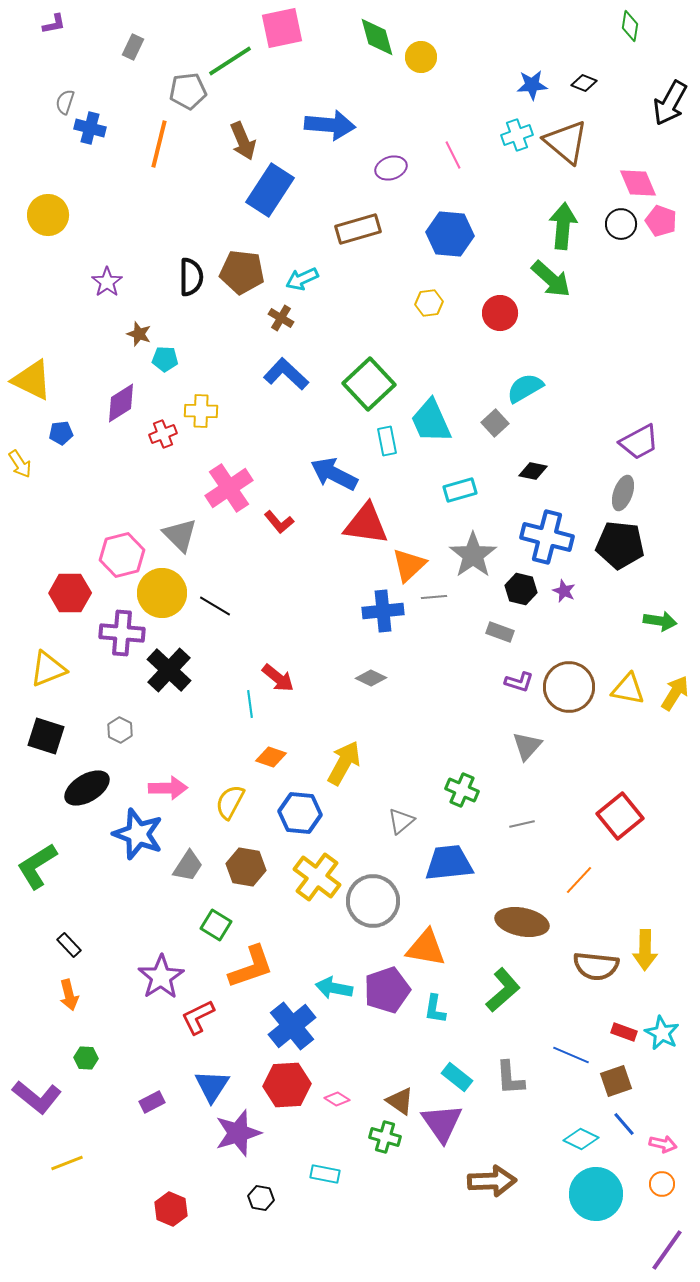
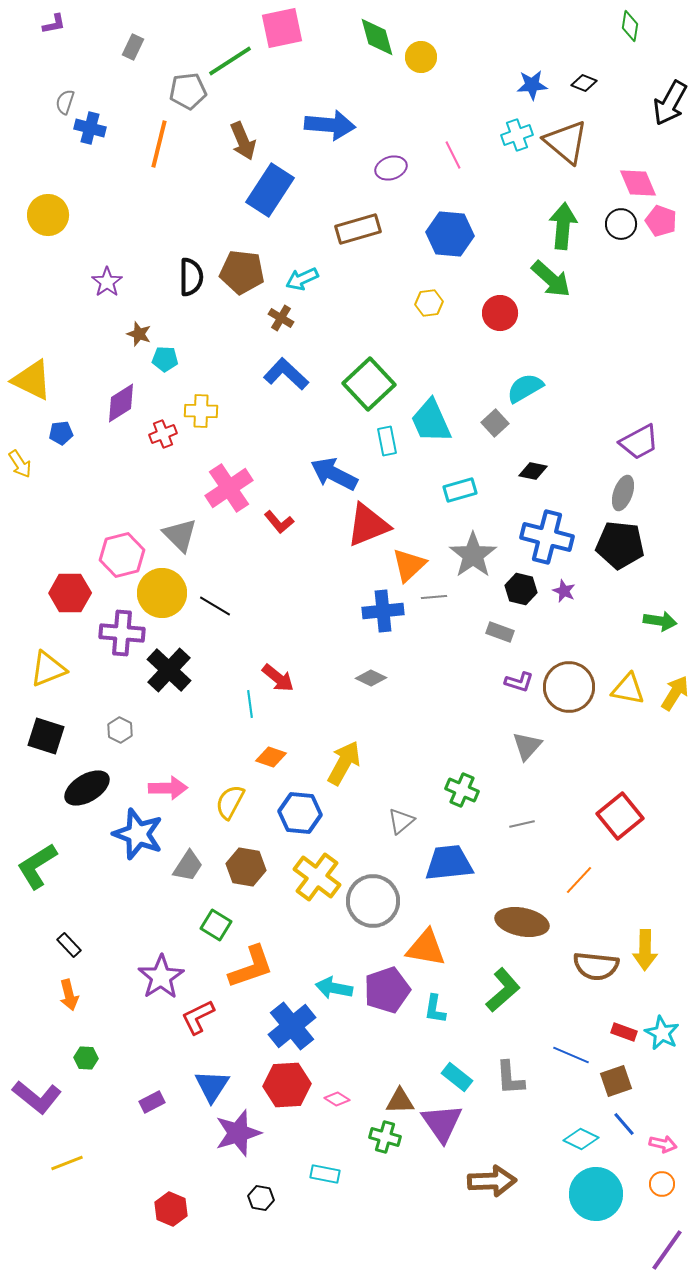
red triangle at (366, 524): moved 2 px right, 1 px down; rotated 30 degrees counterclockwise
brown triangle at (400, 1101): rotated 36 degrees counterclockwise
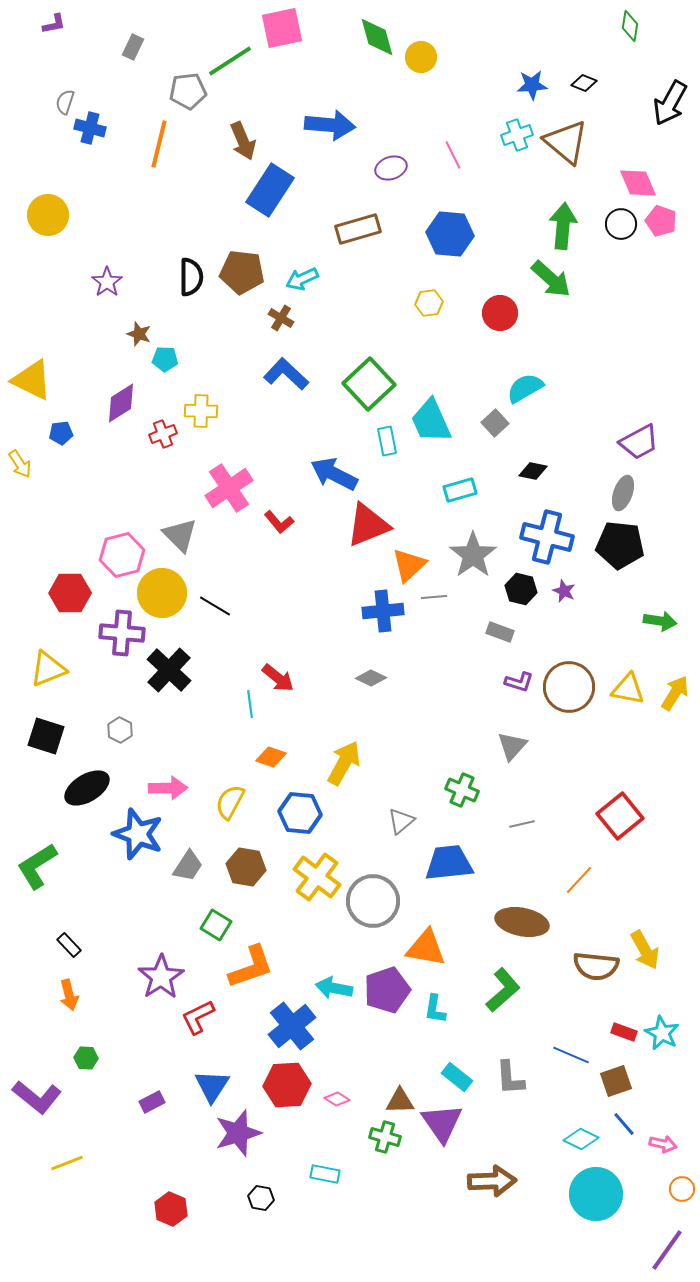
gray triangle at (527, 746): moved 15 px left
yellow arrow at (645, 950): rotated 30 degrees counterclockwise
orange circle at (662, 1184): moved 20 px right, 5 px down
